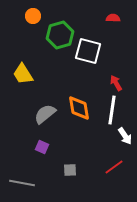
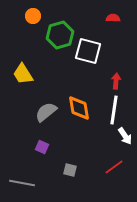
red arrow: moved 2 px up; rotated 35 degrees clockwise
white line: moved 2 px right
gray semicircle: moved 1 px right, 2 px up
gray square: rotated 16 degrees clockwise
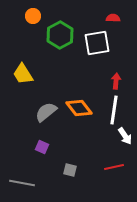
green hexagon: rotated 12 degrees counterclockwise
white square: moved 9 px right, 8 px up; rotated 24 degrees counterclockwise
orange diamond: rotated 28 degrees counterclockwise
red line: rotated 24 degrees clockwise
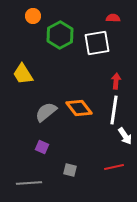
gray line: moved 7 px right; rotated 15 degrees counterclockwise
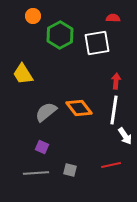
red line: moved 3 px left, 2 px up
gray line: moved 7 px right, 10 px up
